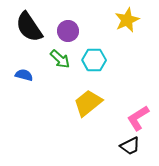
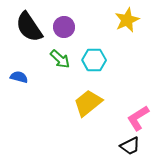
purple circle: moved 4 px left, 4 px up
blue semicircle: moved 5 px left, 2 px down
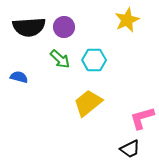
black semicircle: rotated 60 degrees counterclockwise
pink L-shape: moved 4 px right; rotated 16 degrees clockwise
black trapezoid: moved 3 px down
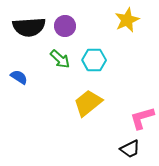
purple circle: moved 1 px right, 1 px up
blue semicircle: rotated 18 degrees clockwise
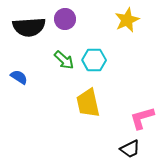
purple circle: moved 7 px up
green arrow: moved 4 px right, 1 px down
yellow trapezoid: rotated 64 degrees counterclockwise
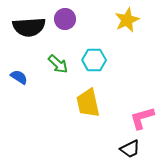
green arrow: moved 6 px left, 4 px down
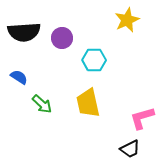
purple circle: moved 3 px left, 19 px down
black semicircle: moved 5 px left, 5 px down
green arrow: moved 16 px left, 40 px down
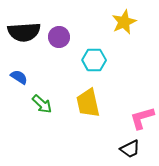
yellow star: moved 3 px left, 2 px down
purple circle: moved 3 px left, 1 px up
